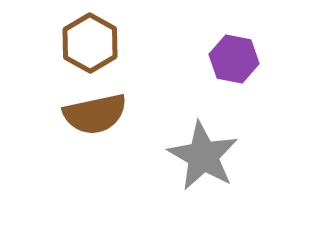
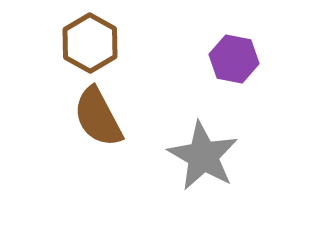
brown semicircle: moved 3 px right, 3 px down; rotated 74 degrees clockwise
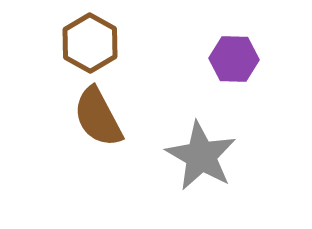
purple hexagon: rotated 9 degrees counterclockwise
gray star: moved 2 px left
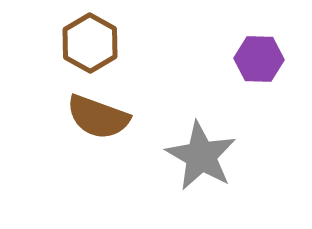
purple hexagon: moved 25 px right
brown semicircle: rotated 42 degrees counterclockwise
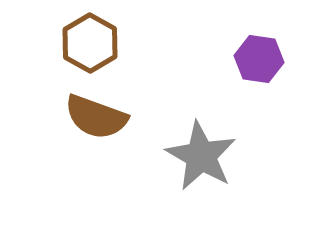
purple hexagon: rotated 6 degrees clockwise
brown semicircle: moved 2 px left
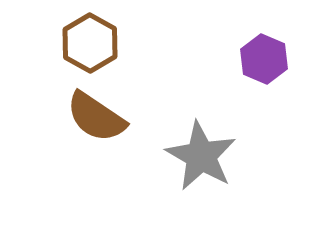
purple hexagon: moved 5 px right; rotated 15 degrees clockwise
brown semicircle: rotated 14 degrees clockwise
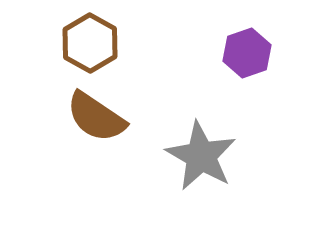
purple hexagon: moved 17 px left, 6 px up; rotated 18 degrees clockwise
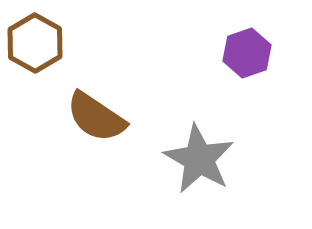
brown hexagon: moved 55 px left
gray star: moved 2 px left, 3 px down
